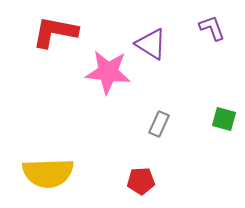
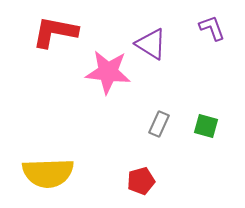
green square: moved 18 px left, 7 px down
red pentagon: rotated 12 degrees counterclockwise
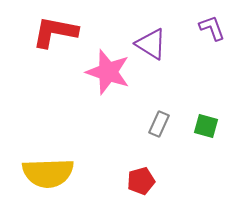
pink star: rotated 12 degrees clockwise
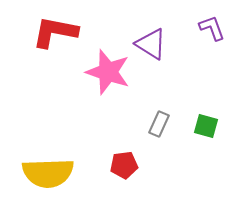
red pentagon: moved 17 px left, 16 px up; rotated 8 degrees clockwise
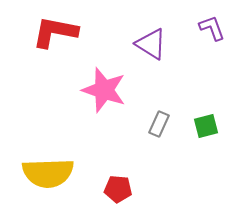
pink star: moved 4 px left, 18 px down
green square: rotated 30 degrees counterclockwise
red pentagon: moved 6 px left, 24 px down; rotated 12 degrees clockwise
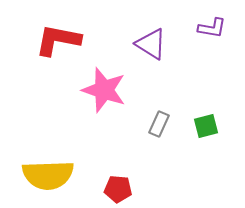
purple L-shape: rotated 120 degrees clockwise
red L-shape: moved 3 px right, 8 px down
yellow semicircle: moved 2 px down
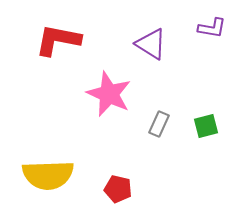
pink star: moved 5 px right, 4 px down; rotated 6 degrees clockwise
red pentagon: rotated 8 degrees clockwise
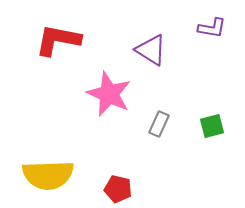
purple triangle: moved 6 px down
green square: moved 6 px right
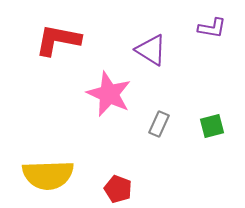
red pentagon: rotated 8 degrees clockwise
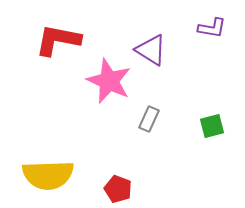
pink star: moved 13 px up
gray rectangle: moved 10 px left, 5 px up
